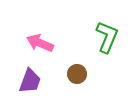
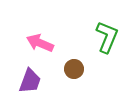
brown circle: moved 3 px left, 5 px up
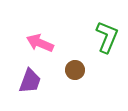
brown circle: moved 1 px right, 1 px down
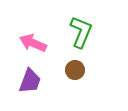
green L-shape: moved 26 px left, 5 px up
pink arrow: moved 7 px left
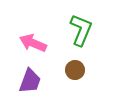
green L-shape: moved 2 px up
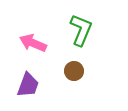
brown circle: moved 1 px left, 1 px down
purple trapezoid: moved 2 px left, 4 px down
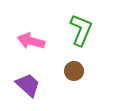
pink arrow: moved 2 px left, 2 px up; rotated 8 degrees counterclockwise
purple trapezoid: rotated 68 degrees counterclockwise
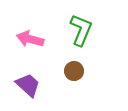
pink arrow: moved 1 px left, 2 px up
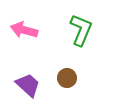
pink arrow: moved 6 px left, 9 px up
brown circle: moved 7 px left, 7 px down
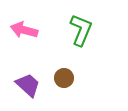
brown circle: moved 3 px left
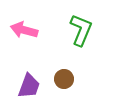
brown circle: moved 1 px down
purple trapezoid: moved 1 px right, 1 px down; rotated 68 degrees clockwise
